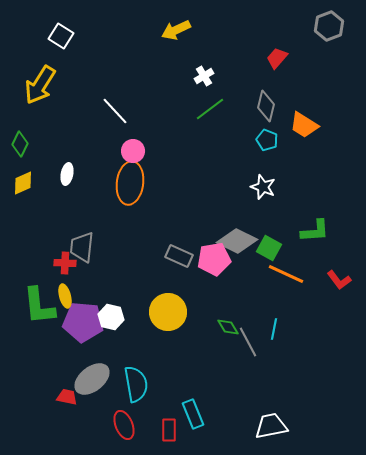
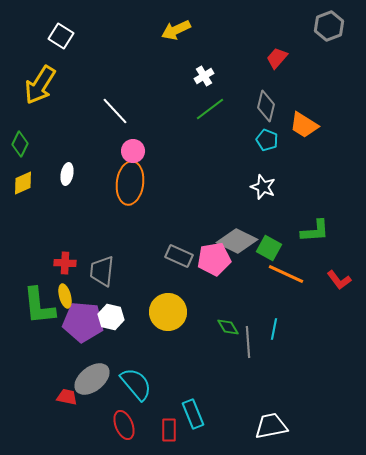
gray trapezoid at (82, 247): moved 20 px right, 24 px down
gray line at (248, 342): rotated 24 degrees clockwise
cyan semicircle at (136, 384): rotated 30 degrees counterclockwise
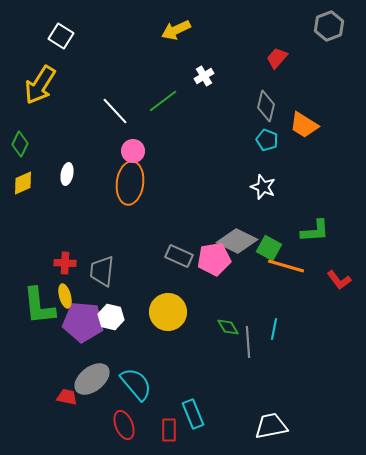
green line at (210, 109): moved 47 px left, 8 px up
orange line at (286, 274): moved 8 px up; rotated 9 degrees counterclockwise
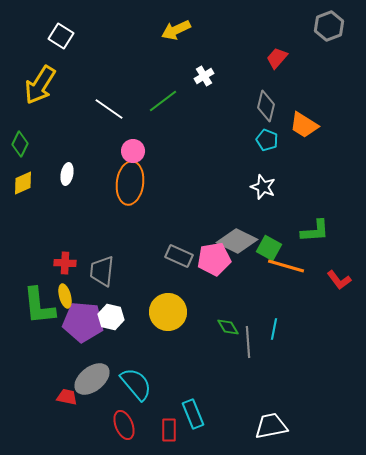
white line at (115, 111): moved 6 px left, 2 px up; rotated 12 degrees counterclockwise
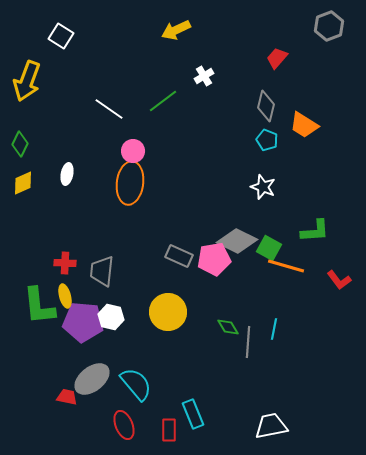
yellow arrow at (40, 85): moved 13 px left, 4 px up; rotated 12 degrees counterclockwise
gray line at (248, 342): rotated 8 degrees clockwise
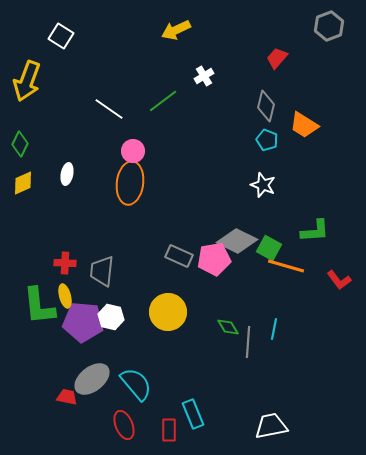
white star at (263, 187): moved 2 px up
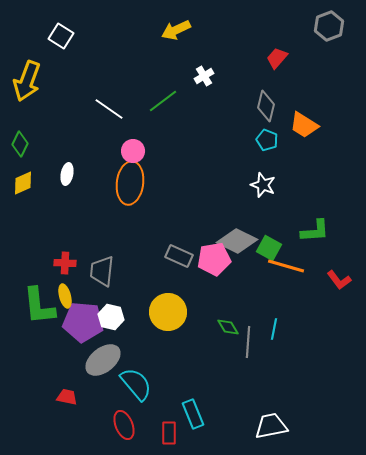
gray ellipse at (92, 379): moved 11 px right, 19 px up
red rectangle at (169, 430): moved 3 px down
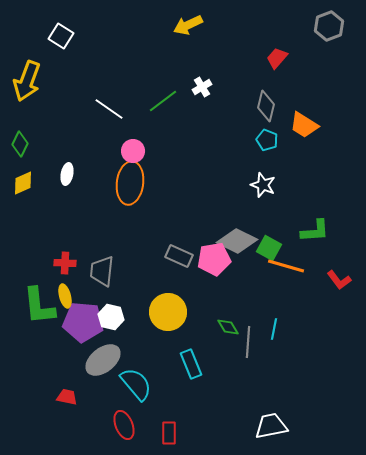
yellow arrow at (176, 30): moved 12 px right, 5 px up
white cross at (204, 76): moved 2 px left, 11 px down
cyan rectangle at (193, 414): moved 2 px left, 50 px up
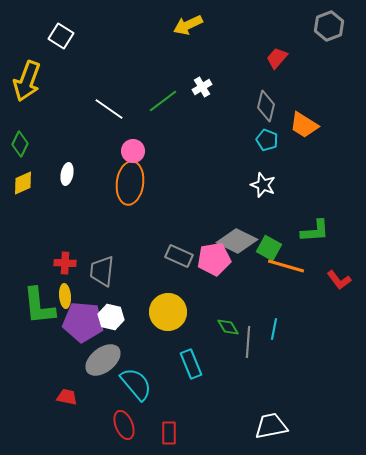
yellow ellipse at (65, 296): rotated 10 degrees clockwise
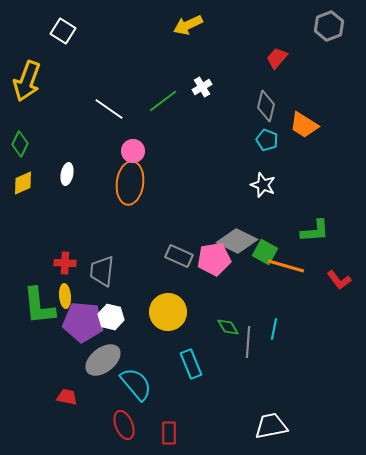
white square at (61, 36): moved 2 px right, 5 px up
green square at (269, 248): moved 4 px left, 4 px down
